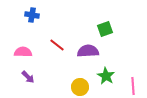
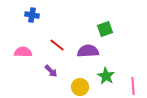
purple arrow: moved 23 px right, 6 px up
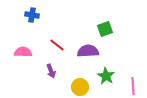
purple arrow: rotated 24 degrees clockwise
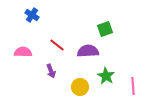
blue cross: rotated 24 degrees clockwise
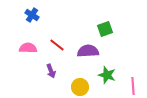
pink semicircle: moved 5 px right, 4 px up
green star: moved 1 px right, 1 px up; rotated 12 degrees counterclockwise
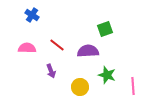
pink semicircle: moved 1 px left
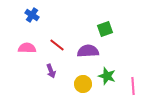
green star: moved 1 px down
yellow circle: moved 3 px right, 3 px up
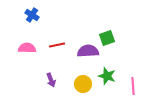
green square: moved 2 px right, 9 px down
red line: rotated 49 degrees counterclockwise
purple arrow: moved 9 px down
